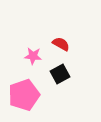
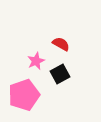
pink star: moved 3 px right, 5 px down; rotated 30 degrees counterclockwise
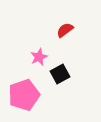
red semicircle: moved 4 px right, 14 px up; rotated 66 degrees counterclockwise
pink star: moved 3 px right, 4 px up
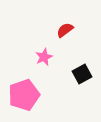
pink star: moved 5 px right
black square: moved 22 px right
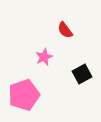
red semicircle: rotated 90 degrees counterclockwise
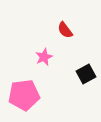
black square: moved 4 px right
pink pentagon: rotated 12 degrees clockwise
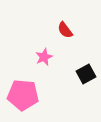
pink pentagon: moved 1 px left; rotated 12 degrees clockwise
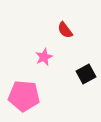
pink pentagon: moved 1 px right, 1 px down
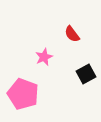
red semicircle: moved 7 px right, 4 px down
pink pentagon: moved 1 px left, 2 px up; rotated 16 degrees clockwise
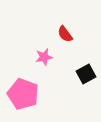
red semicircle: moved 7 px left
pink star: rotated 12 degrees clockwise
